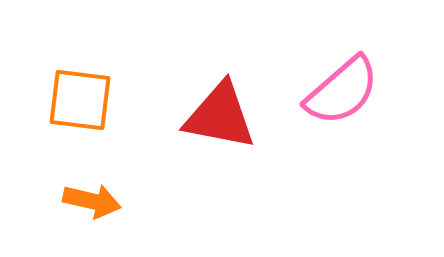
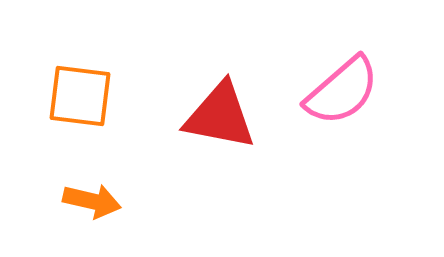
orange square: moved 4 px up
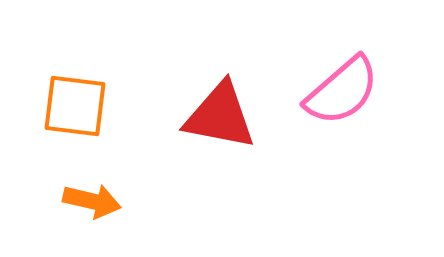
orange square: moved 5 px left, 10 px down
